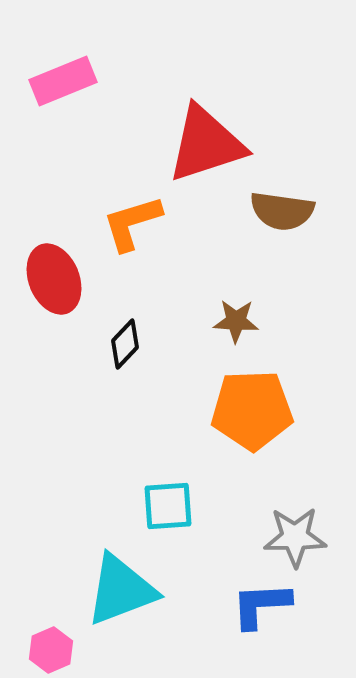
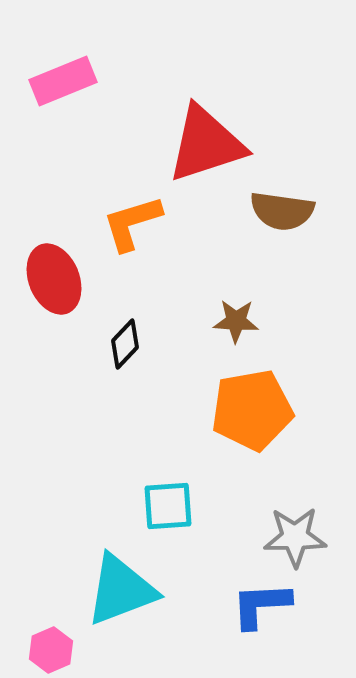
orange pentagon: rotated 8 degrees counterclockwise
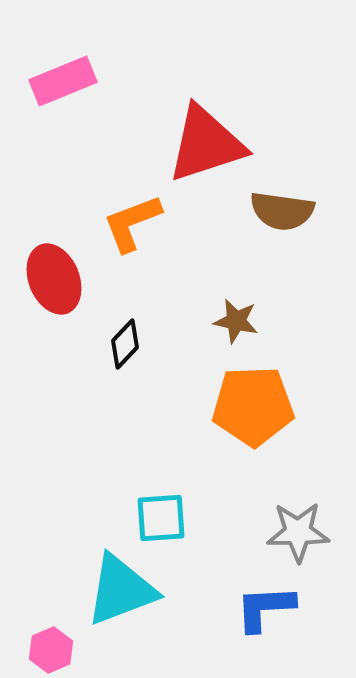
orange L-shape: rotated 4 degrees counterclockwise
brown star: rotated 9 degrees clockwise
orange pentagon: moved 1 px right, 4 px up; rotated 8 degrees clockwise
cyan square: moved 7 px left, 12 px down
gray star: moved 3 px right, 5 px up
blue L-shape: moved 4 px right, 3 px down
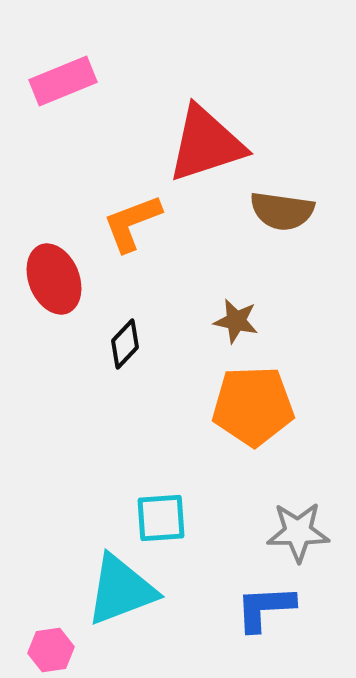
pink hexagon: rotated 15 degrees clockwise
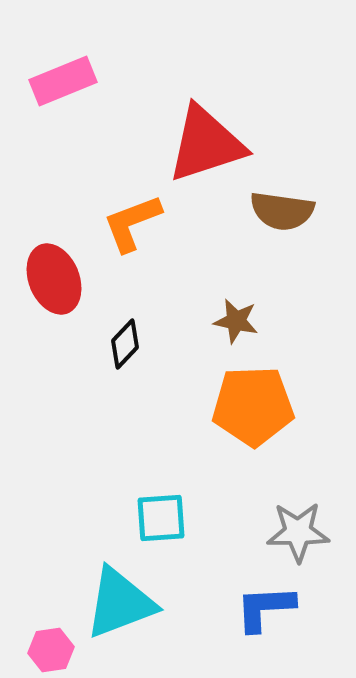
cyan triangle: moved 1 px left, 13 px down
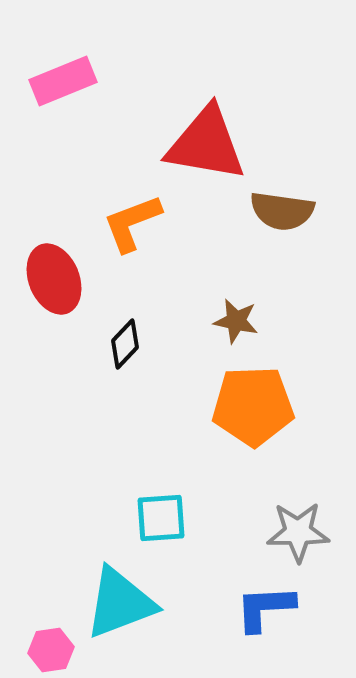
red triangle: rotated 28 degrees clockwise
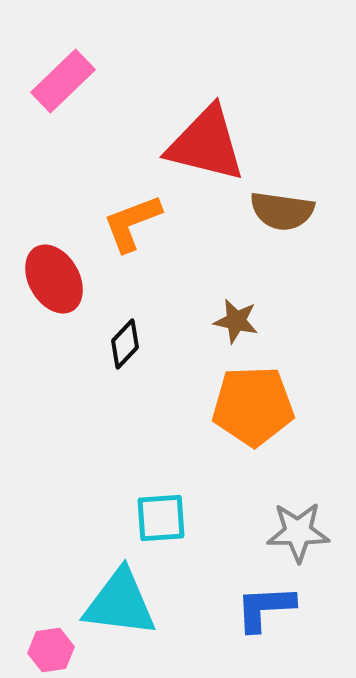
pink rectangle: rotated 22 degrees counterclockwise
red triangle: rotated 4 degrees clockwise
red ellipse: rotated 8 degrees counterclockwise
cyan triangle: rotated 28 degrees clockwise
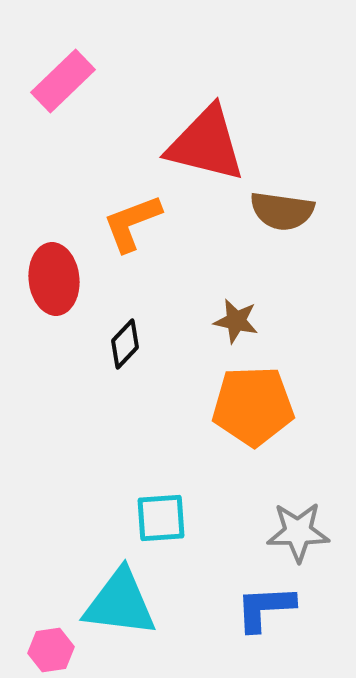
red ellipse: rotated 24 degrees clockwise
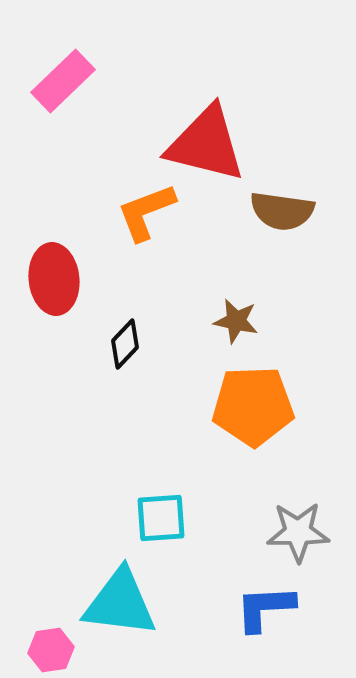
orange L-shape: moved 14 px right, 11 px up
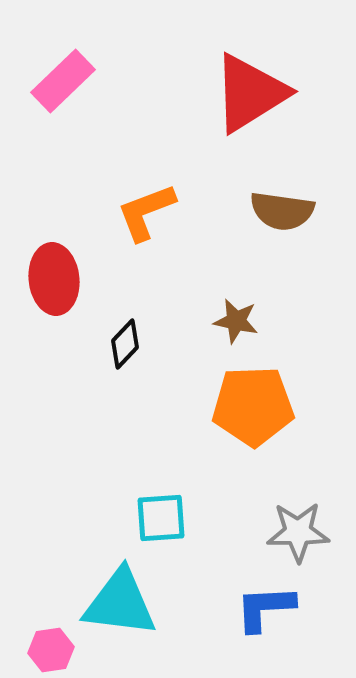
red triangle: moved 44 px right, 51 px up; rotated 46 degrees counterclockwise
